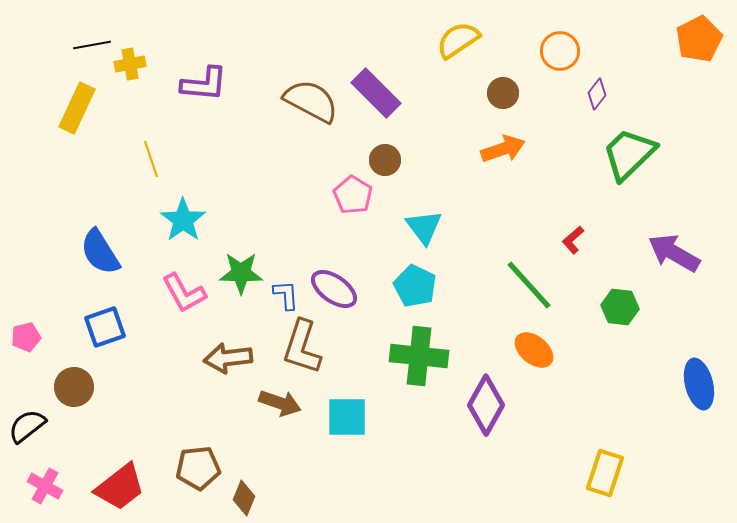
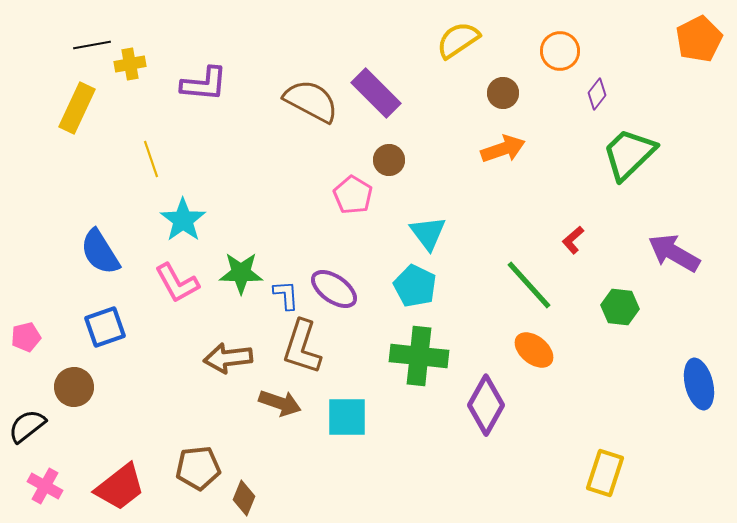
brown circle at (385, 160): moved 4 px right
cyan triangle at (424, 227): moved 4 px right, 6 px down
pink L-shape at (184, 293): moved 7 px left, 10 px up
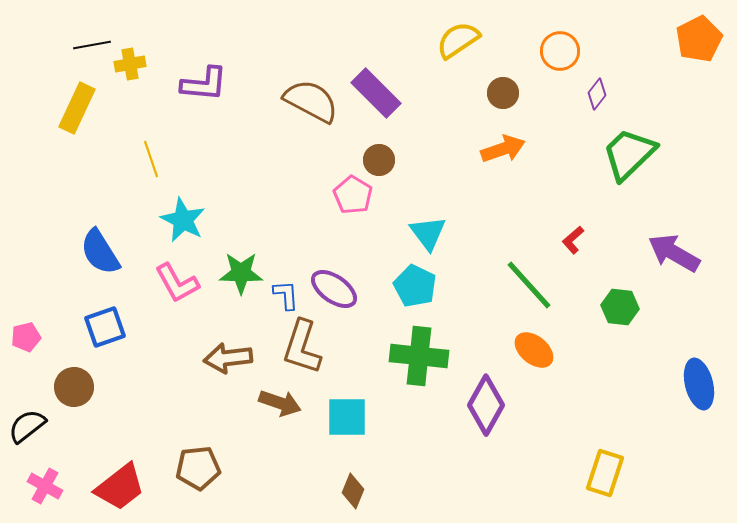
brown circle at (389, 160): moved 10 px left
cyan star at (183, 220): rotated 9 degrees counterclockwise
brown diamond at (244, 498): moved 109 px right, 7 px up
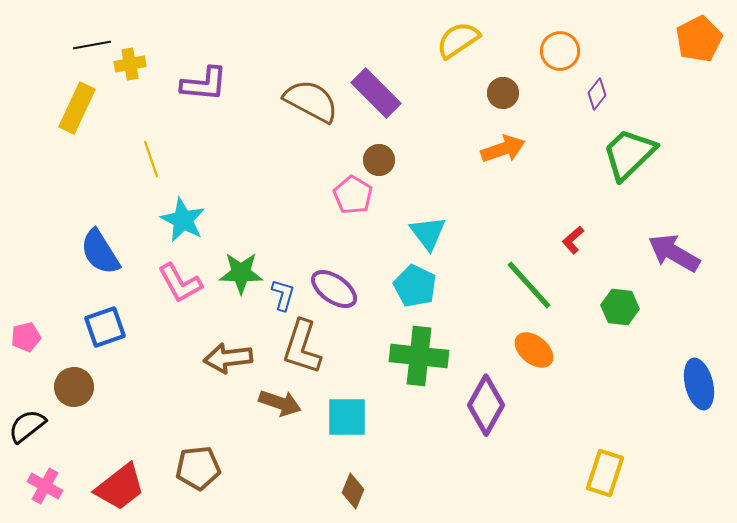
pink L-shape at (177, 283): moved 3 px right
blue L-shape at (286, 295): moved 3 px left; rotated 20 degrees clockwise
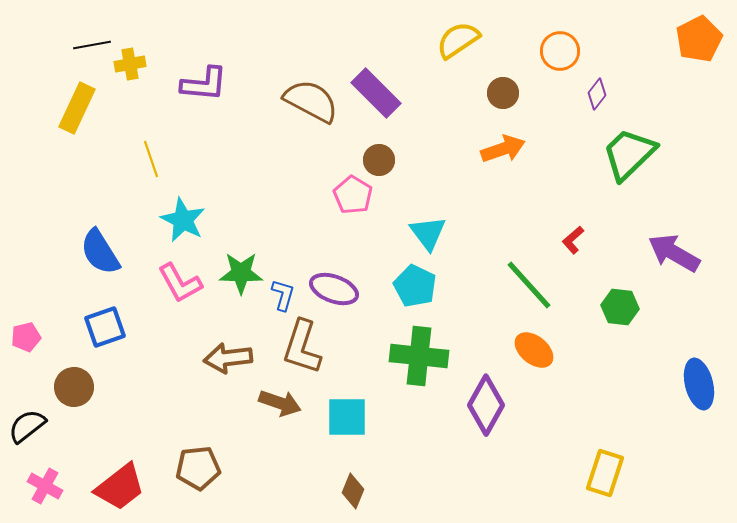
purple ellipse at (334, 289): rotated 15 degrees counterclockwise
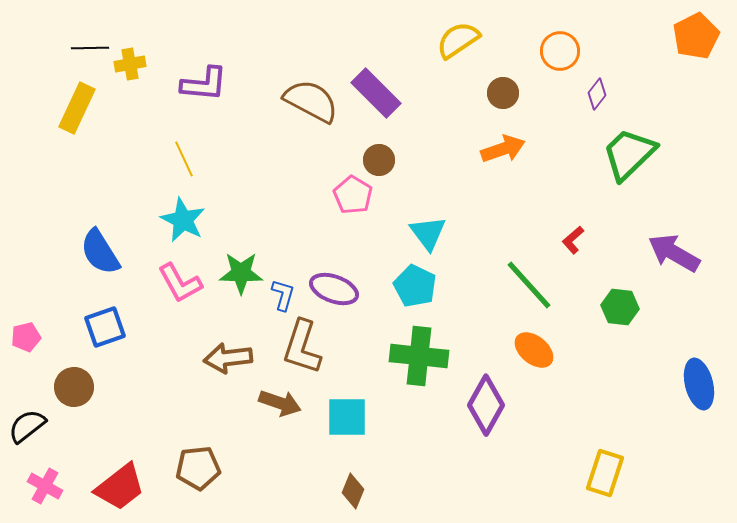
orange pentagon at (699, 39): moved 3 px left, 3 px up
black line at (92, 45): moved 2 px left, 3 px down; rotated 9 degrees clockwise
yellow line at (151, 159): moved 33 px right; rotated 6 degrees counterclockwise
